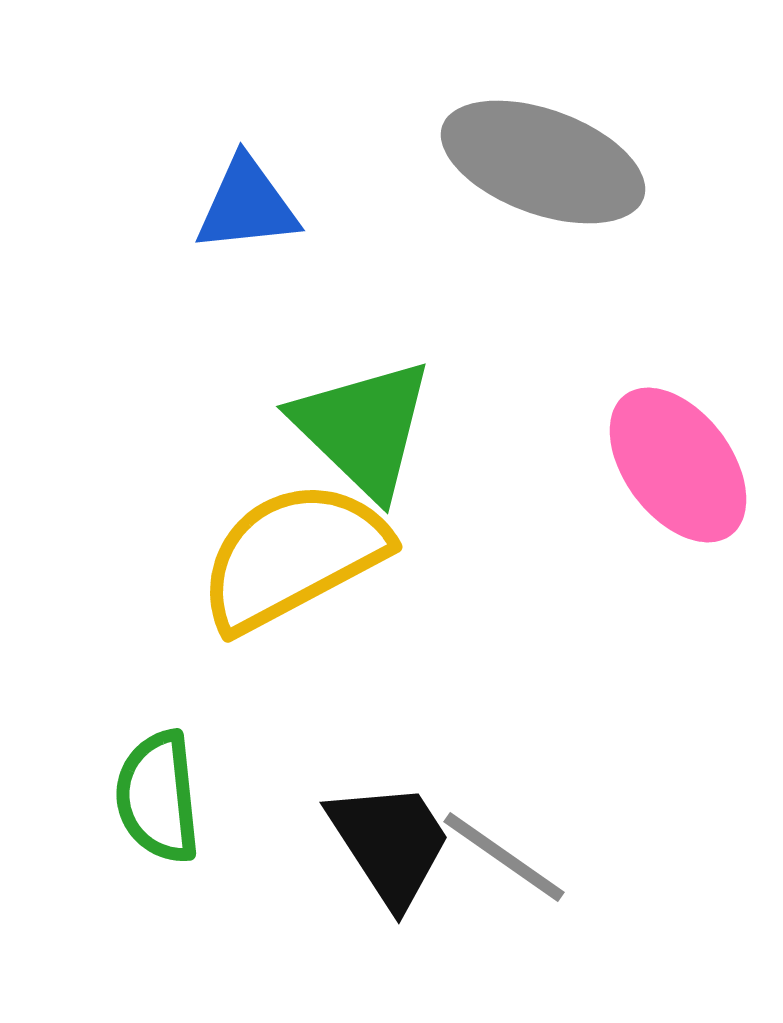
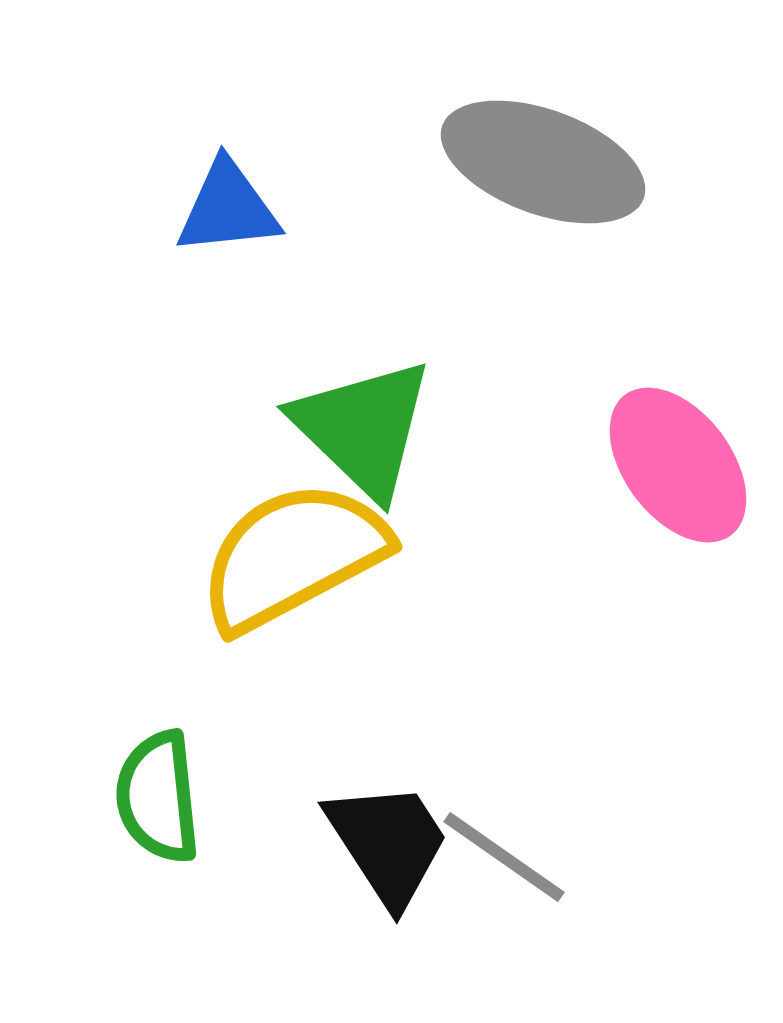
blue triangle: moved 19 px left, 3 px down
black trapezoid: moved 2 px left
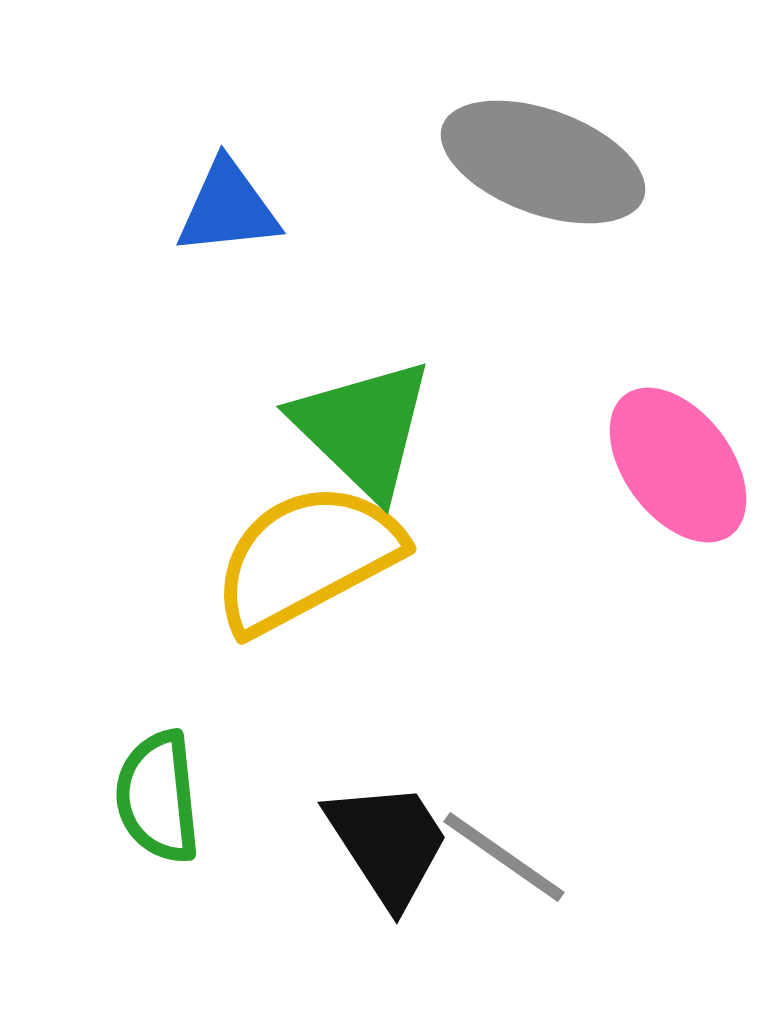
yellow semicircle: moved 14 px right, 2 px down
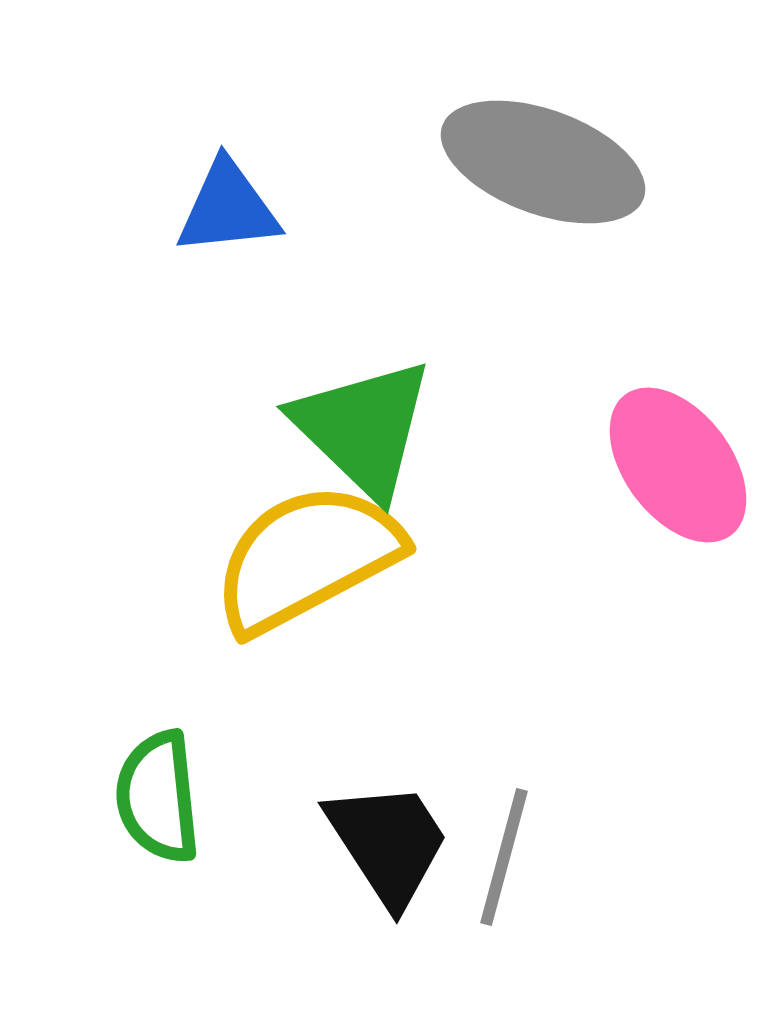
gray line: rotated 70 degrees clockwise
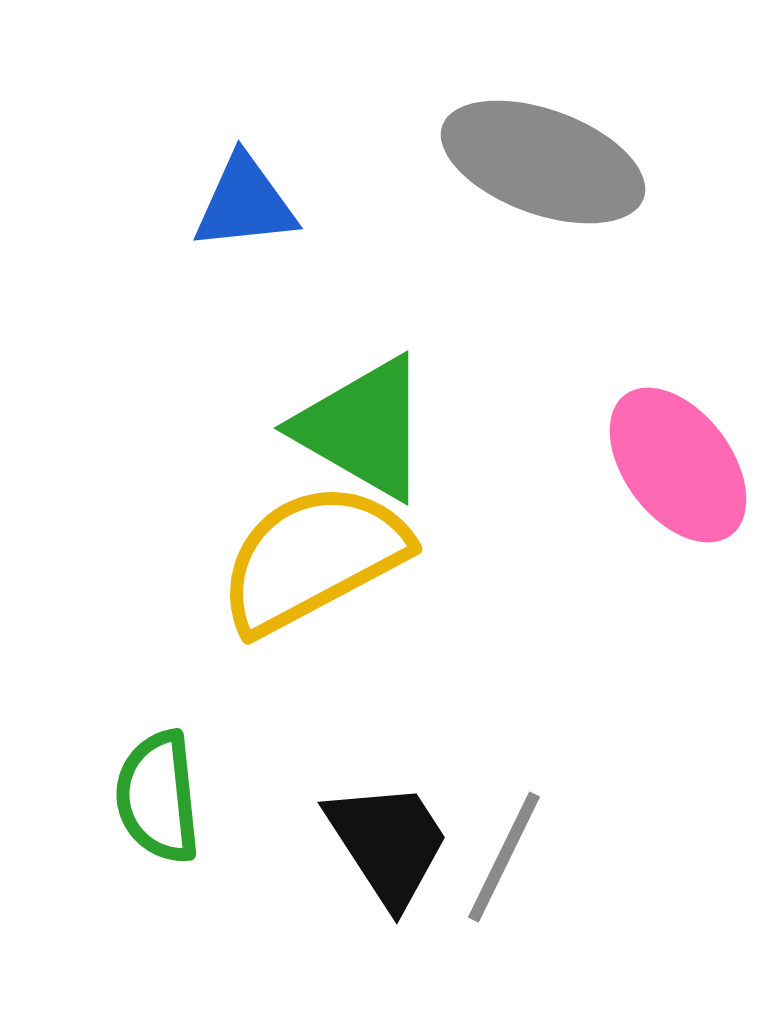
blue triangle: moved 17 px right, 5 px up
green triangle: rotated 14 degrees counterclockwise
yellow semicircle: moved 6 px right
gray line: rotated 11 degrees clockwise
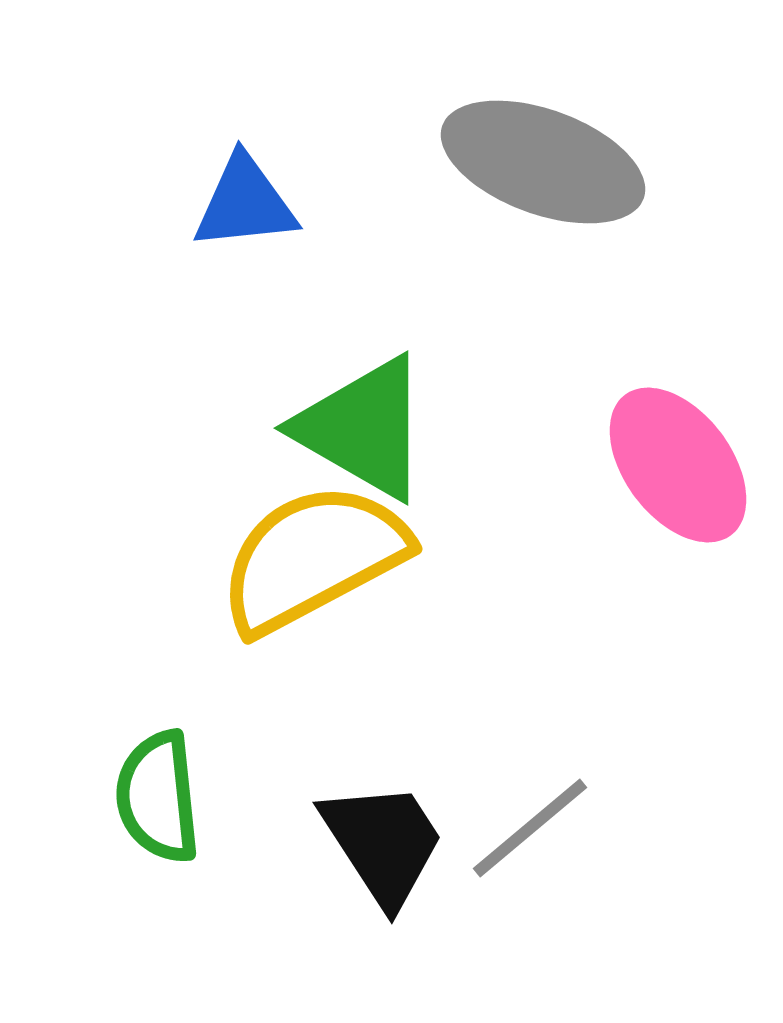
black trapezoid: moved 5 px left
gray line: moved 26 px right, 29 px up; rotated 24 degrees clockwise
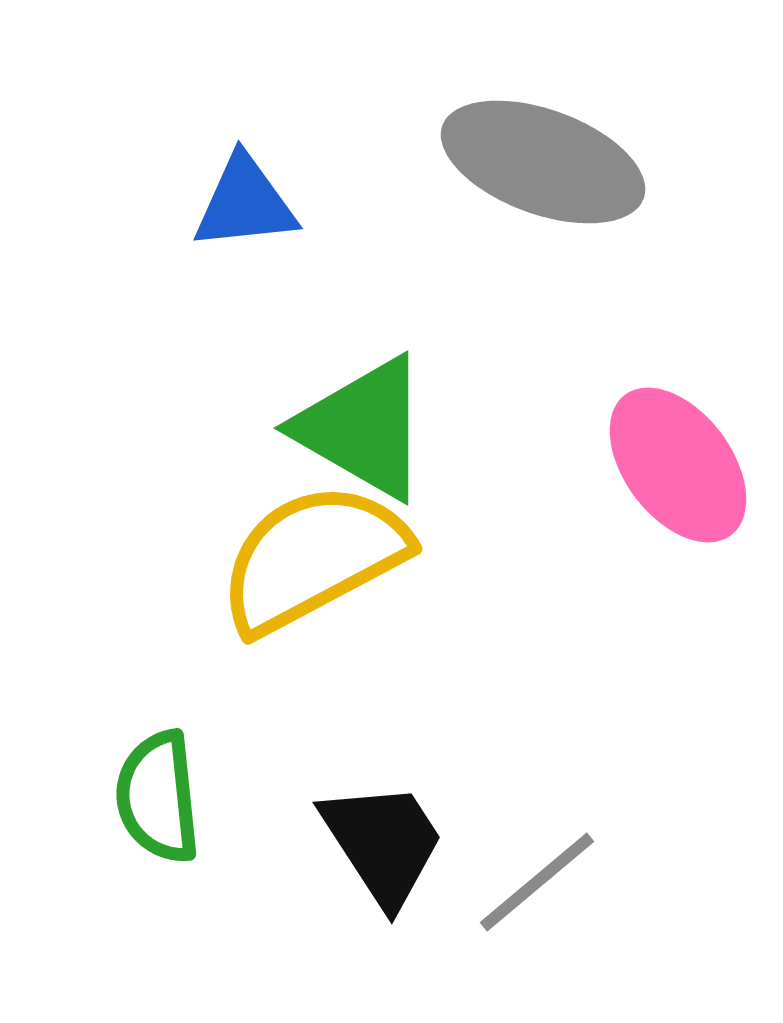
gray line: moved 7 px right, 54 px down
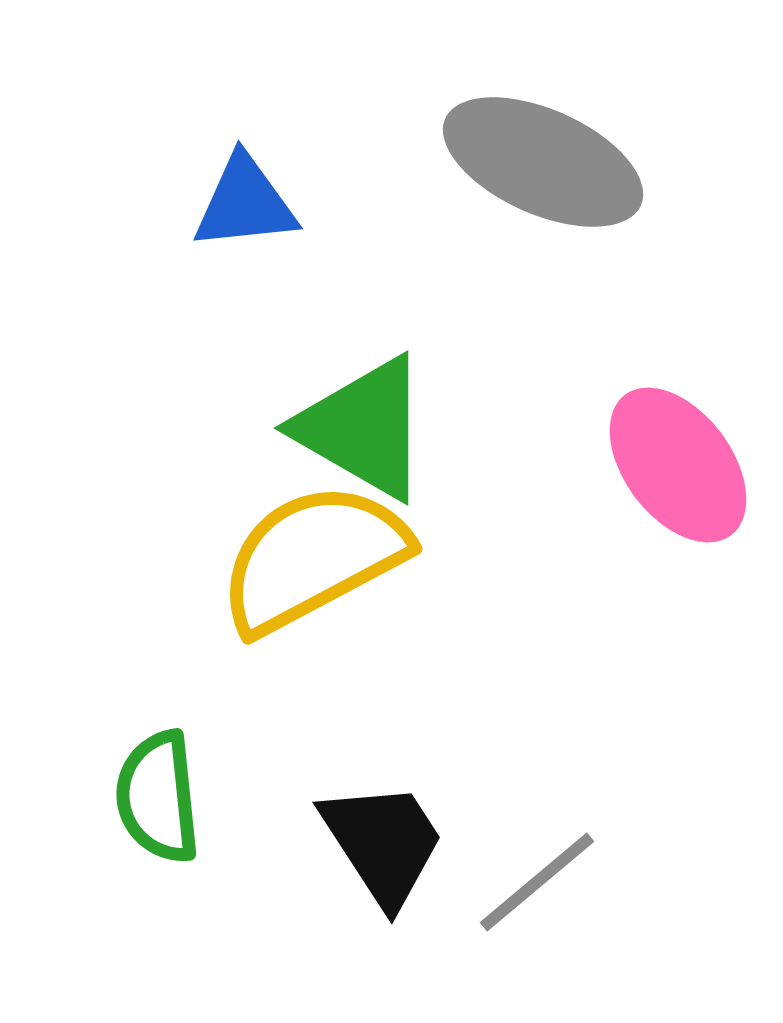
gray ellipse: rotated 4 degrees clockwise
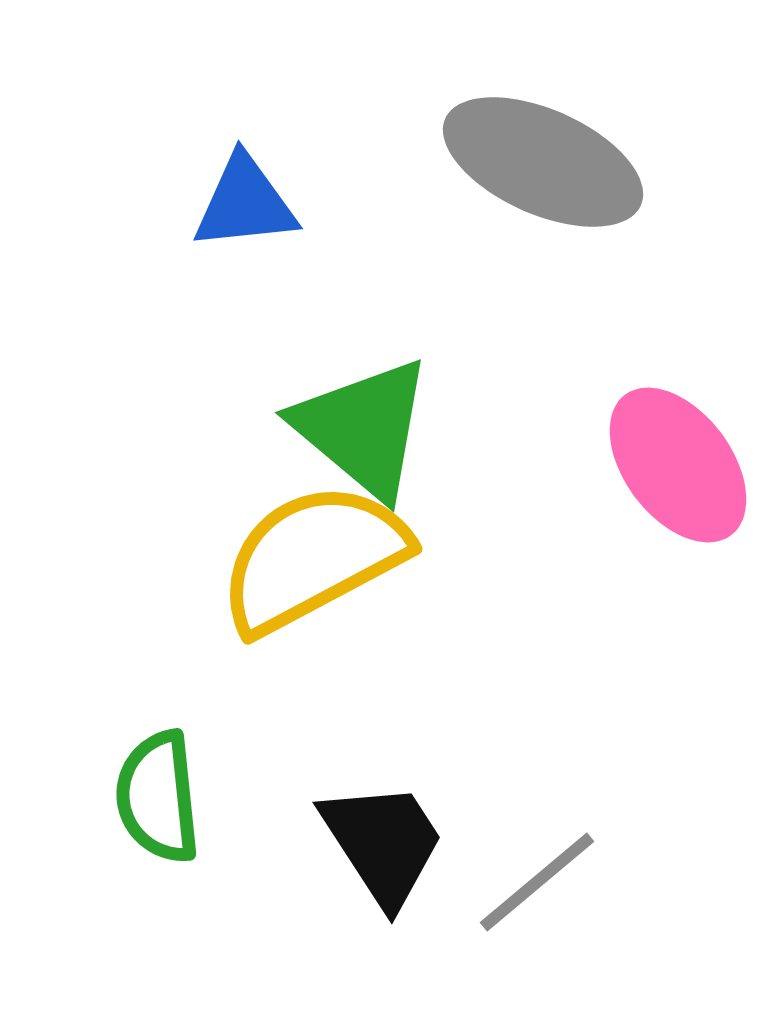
green triangle: rotated 10 degrees clockwise
